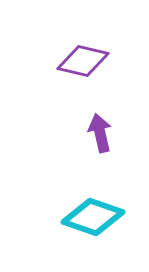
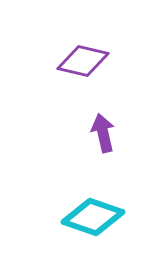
purple arrow: moved 3 px right
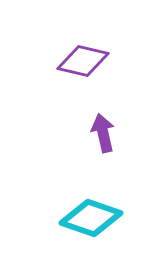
cyan diamond: moved 2 px left, 1 px down
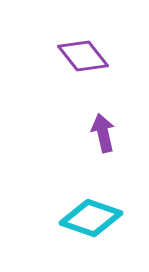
purple diamond: moved 5 px up; rotated 39 degrees clockwise
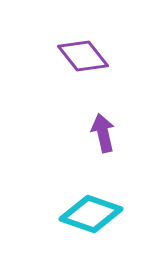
cyan diamond: moved 4 px up
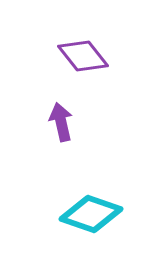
purple arrow: moved 42 px left, 11 px up
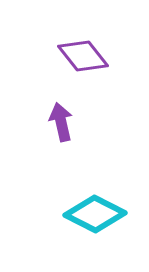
cyan diamond: moved 4 px right; rotated 8 degrees clockwise
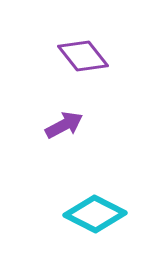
purple arrow: moved 3 px right, 3 px down; rotated 75 degrees clockwise
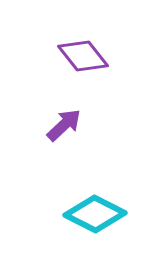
purple arrow: rotated 15 degrees counterclockwise
